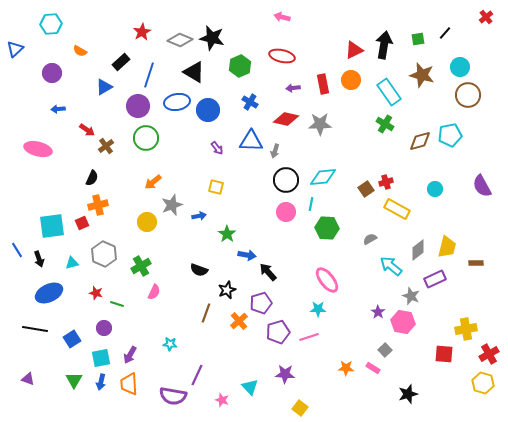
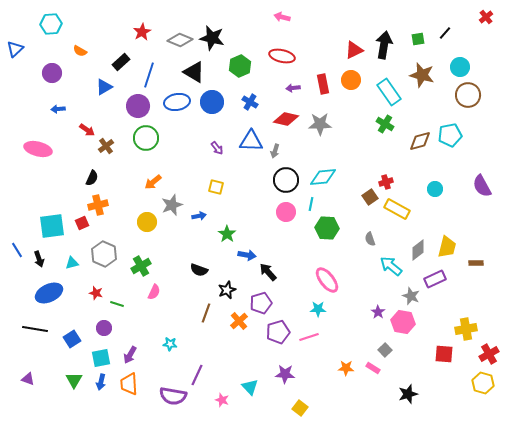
blue circle at (208, 110): moved 4 px right, 8 px up
brown square at (366, 189): moved 4 px right, 8 px down
gray semicircle at (370, 239): rotated 80 degrees counterclockwise
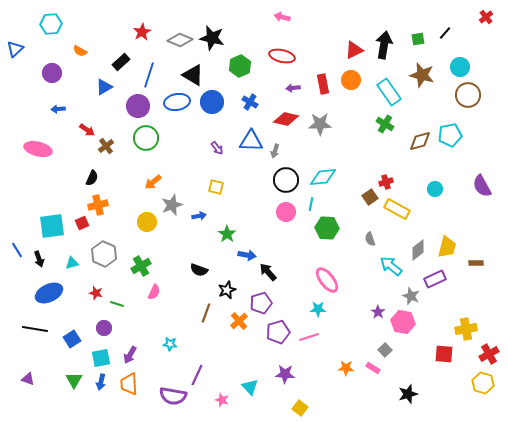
black triangle at (194, 72): moved 1 px left, 3 px down
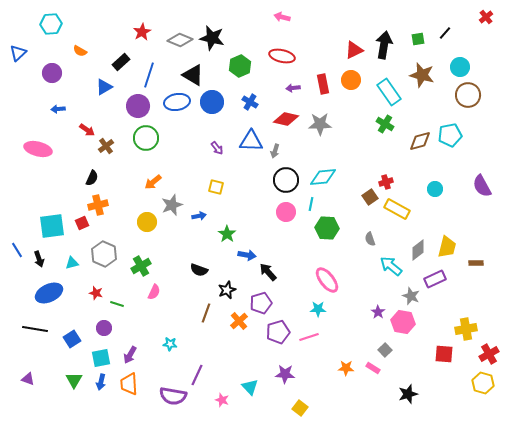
blue triangle at (15, 49): moved 3 px right, 4 px down
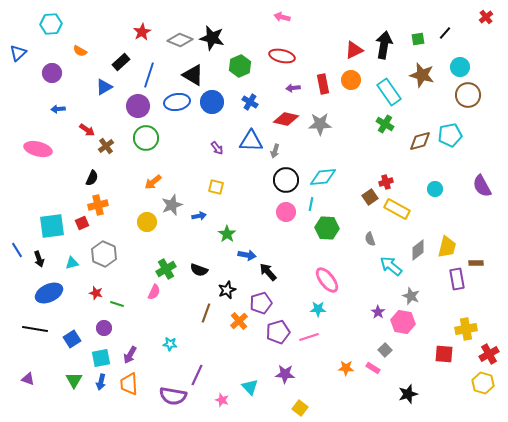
green cross at (141, 266): moved 25 px right, 3 px down
purple rectangle at (435, 279): moved 22 px right; rotated 75 degrees counterclockwise
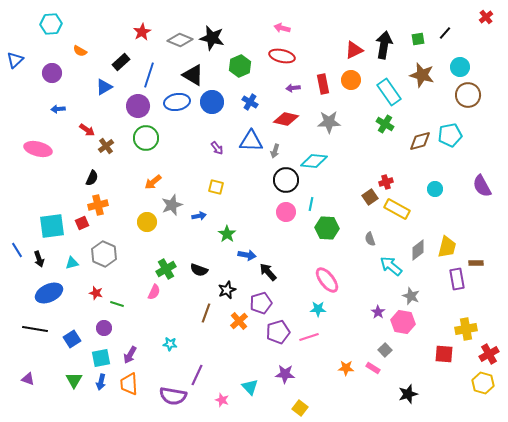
pink arrow at (282, 17): moved 11 px down
blue triangle at (18, 53): moved 3 px left, 7 px down
gray star at (320, 124): moved 9 px right, 2 px up
cyan diamond at (323, 177): moved 9 px left, 16 px up; rotated 12 degrees clockwise
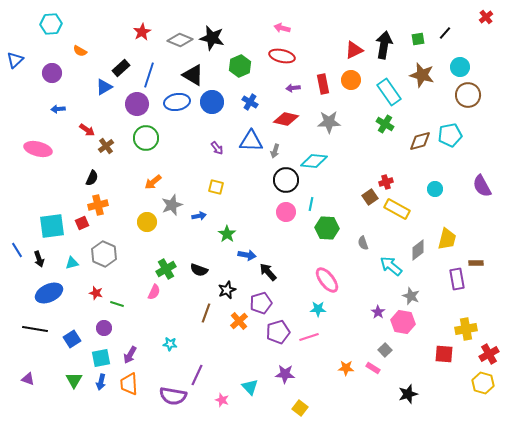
black rectangle at (121, 62): moved 6 px down
purple circle at (138, 106): moved 1 px left, 2 px up
gray semicircle at (370, 239): moved 7 px left, 4 px down
yellow trapezoid at (447, 247): moved 8 px up
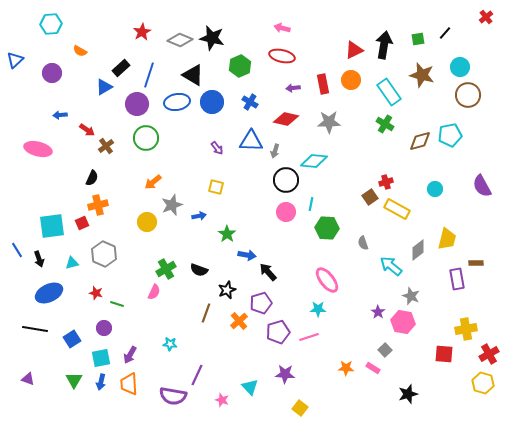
blue arrow at (58, 109): moved 2 px right, 6 px down
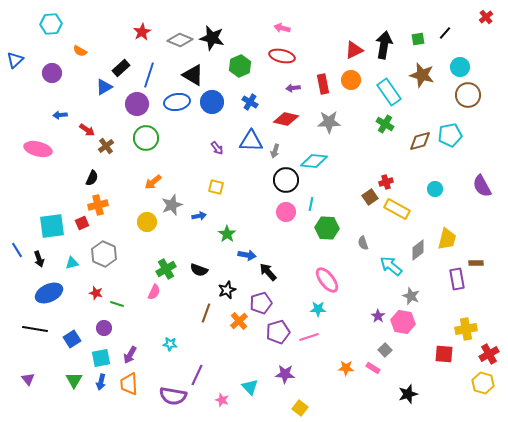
purple star at (378, 312): moved 4 px down
purple triangle at (28, 379): rotated 32 degrees clockwise
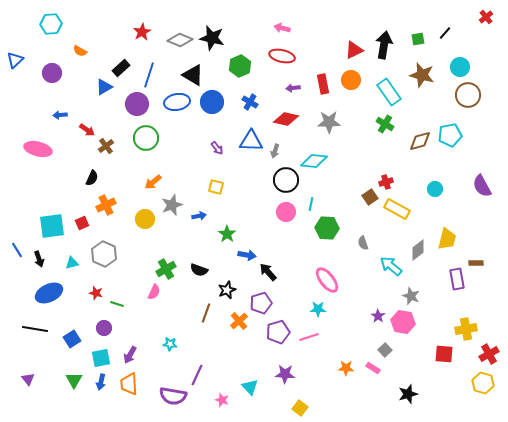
orange cross at (98, 205): moved 8 px right; rotated 12 degrees counterclockwise
yellow circle at (147, 222): moved 2 px left, 3 px up
